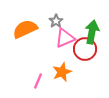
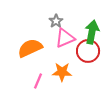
orange semicircle: moved 5 px right, 19 px down
red circle: moved 3 px right, 2 px down
orange star: rotated 24 degrees clockwise
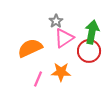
pink triangle: moved 1 px left; rotated 10 degrees counterclockwise
red circle: moved 1 px right
orange star: moved 1 px left
pink line: moved 2 px up
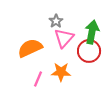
pink triangle: rotated 15 degrees counterclockwise
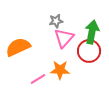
gray star: rotated 24 degrees clockwise
orange semicircle: moved 12 px left, 1 px up
orange star: moved 1 px left, 2 px up
pink line: rotated 35 degrees clockwise
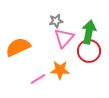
green arrow: moved 3 px left
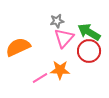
gray star: moved 1 px right
green arrow: rotated 70 degrees counterclockwise
pink line: moved 2 px right, 1 px up
